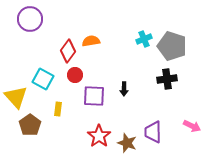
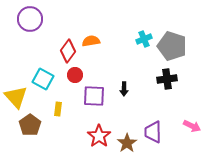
brown star: rotated 18 degrees clockwise
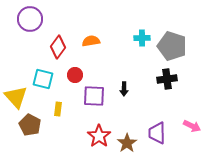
cyan cross: moved 2 px left, 1 px up; rotated 21 degrees clockwise
red diamond: moved 10 px left, 4 px up
cyan square: rotated 15 degrees counterclockwise
brown pentagon: rotated 10 degrees counterclockwise
purple trapezoid: moved 4 px right, 1 px down
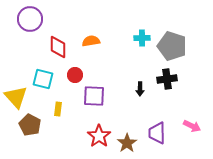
red diamond: rotated 35 degrees counterclockwise
black arrow: moved 16 px right
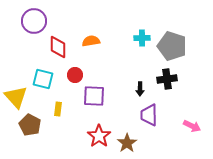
purple circle: moved 4 px right, 2 px down
purple trapezoid: moved 8 px left, 18 px up
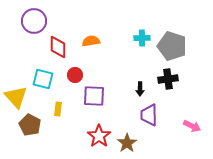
black cross: moved 1 px right
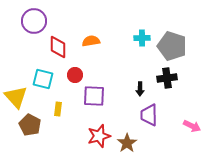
black cross: moved 1 px left, 1 px up
red star: rotated 20 degrees clockwise
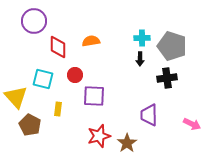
black arrow: moved 30 px up
pink arrow: moved 2 px up
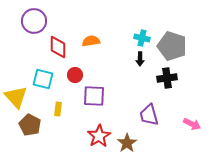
cyan cross: rotated 14 degrees clockwise
purple trapezoid: rotated 15 degrees counterclockwise
red star: rotated 15 degrees counterclockwise
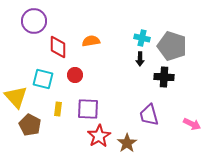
black cross: moved 3 px left, 1 px up; rotated 12 degrees clockwise
purple square: moved 6 px left, 13 px down
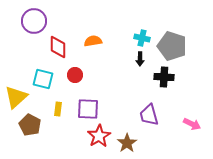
orange semicircle: moved 2 px right
yellow triangle: rotated 30 degrees clockwise
